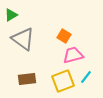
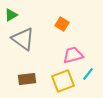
orange square: moved 2 px left, 12 px up
cyan line: moved 2 px right, 3 px up
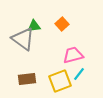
green triangle: moved 23 px right, 11 px down; rotated 24 degrees clockwise
orange square: rotated 16 degrees clockwise
cyan line: moved 9 px left
yellow square: moved 3 px left
